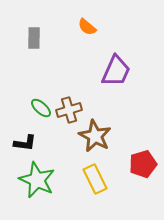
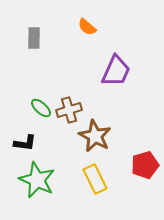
red pentagon: moved 2 px right, 1 px down
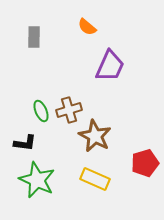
gray rectangle: moved 1 px up
purple trapezoid: moved 6 px left, 5 px up
green ellipse: moved 3 px down; rotated 25 degrees clockwise
red pentagon: moved 2 px up
yellow rectangle: rotated 40 degrees counterclockwise
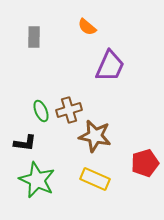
brown star: rotated 16 degrees counterclockwise
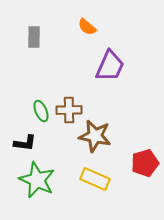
brown cross: rotated 15 degrees clockwise
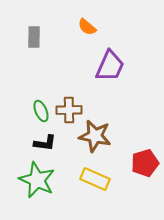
black L-shape: moved 20 px right
